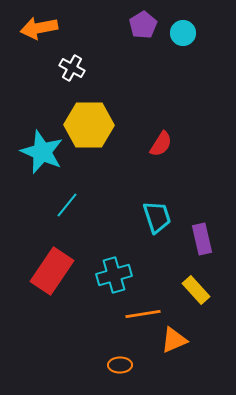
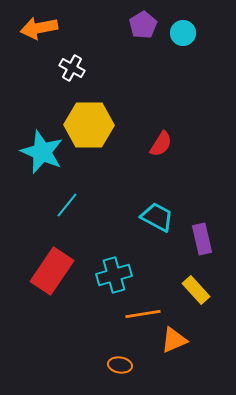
cyan trapezoid: rotated 44 degrees counterclockwise
orange ellipse: rotated 10 degrees clockwise
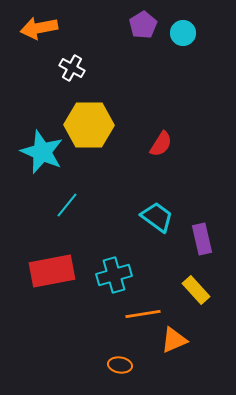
cyan trapezoid: rotated 8 degrees clockwise
red rectangle: rotated 45 degrees clockwise
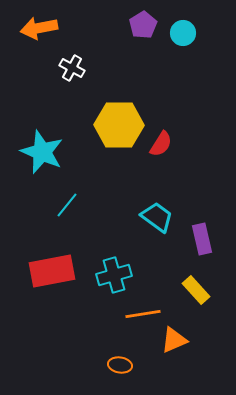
yellow hexagon: moved 30 px right
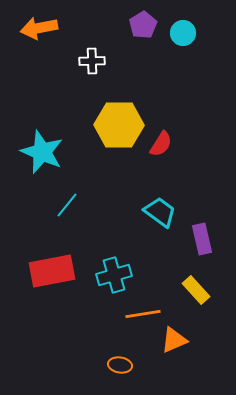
white cross: moved 20 px right, 7 px up; rotated 30 degrees counterclockwise
cyan trapezoid: moved 3 px right, 5 px up
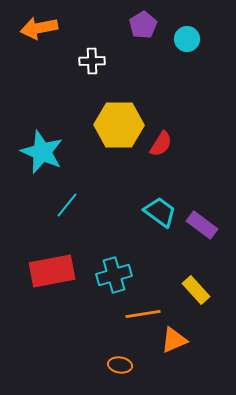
cyan circle: moved 4 px right, 6 px down
purple rectangle: moved 14 px up; rotated 40 degrees counterclockwise
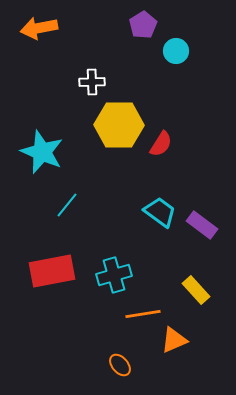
cyan circle: moved 11 px left, 12 px down
white cross: moved 21 px down
orange ellipse: rotated 40 degrees clockwise
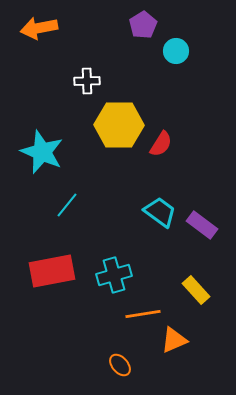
white cross: moved 5 px left, 1 px up
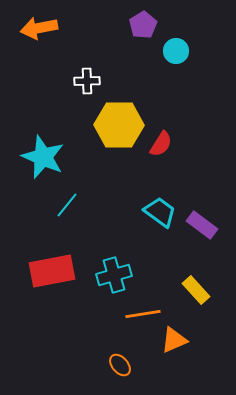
cyan star: moved 1 px right, 5 px down
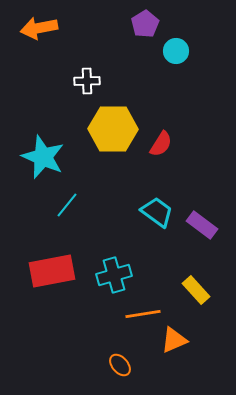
purple pentagon: moved 2 px right, 1 px up
yellow hexagon: moved 6 px left, 4 px down
cyan trapezoid: moved 3 px left
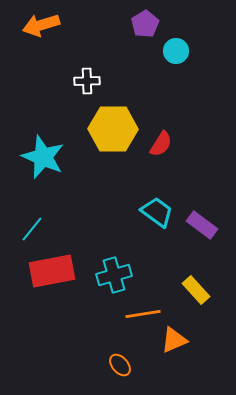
orange arrow: moved 2 px right, 3 px up; rotated 6 degrees counterclockwise
cyan line: moved 35 px left, 24 px down
